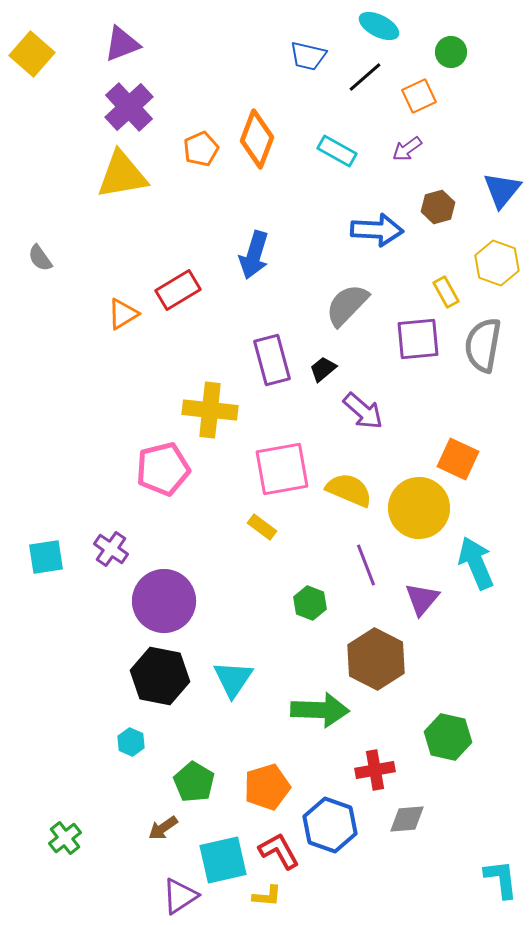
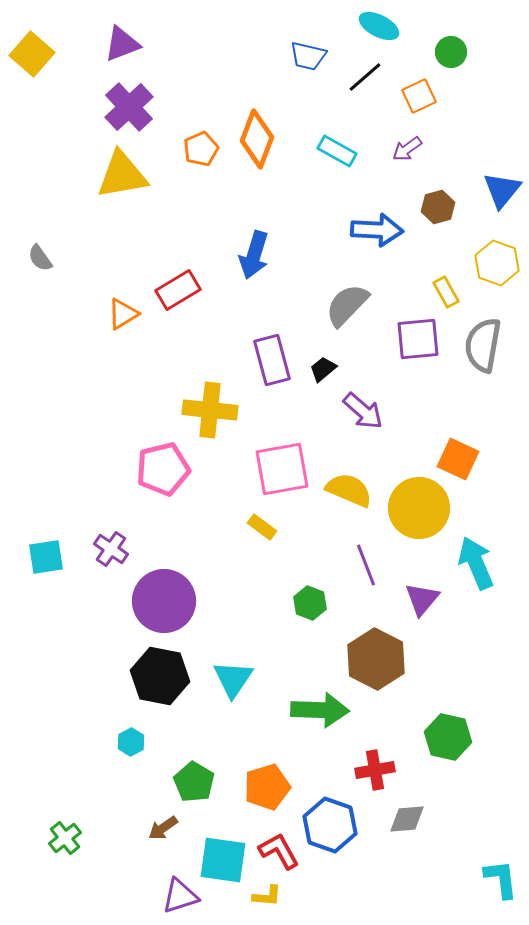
cyan hexagon at (131, 742): rotated 8 degrees clockwise
cyan square at (223, 860): rotated 21 degrees clockwise
purple triangle at (180, 896): rotated 15 degrees clockwise
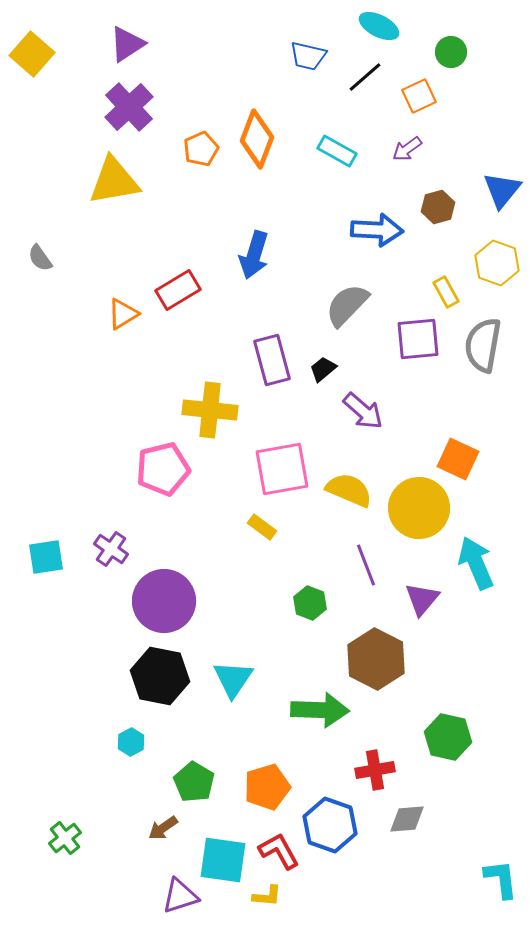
purple triangle at (122, 44): moved 5 px right; rotated 12 degrees counterclockwise
yellow triangle at (122, 175): moved 8 px left, 6 px down
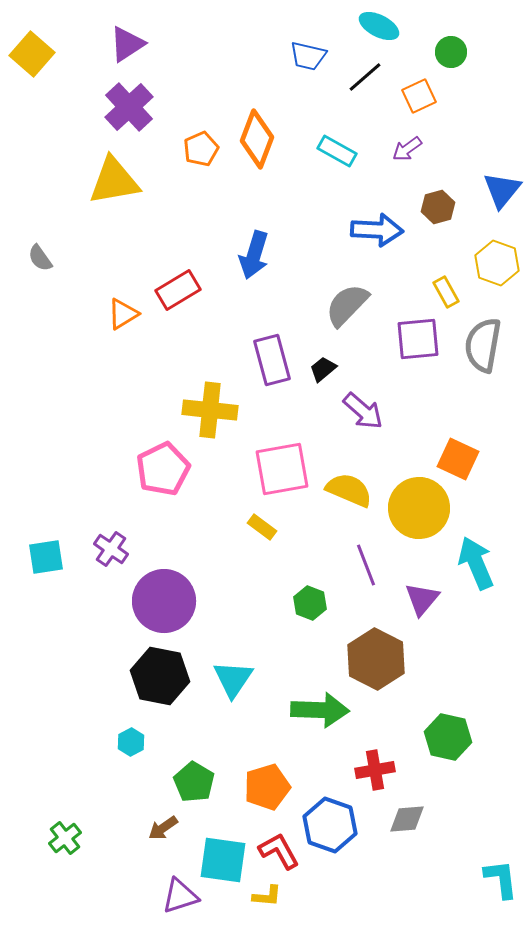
pink pentagon at (163, 469): rotated 12 degrees counterclockwise
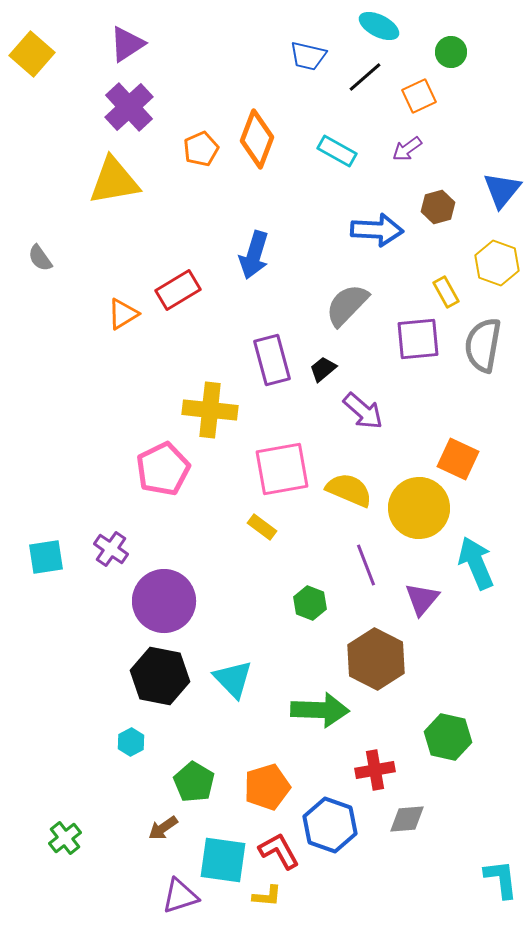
cyan triangle at (233, 679): rotated 18 degrees counterclockwise
